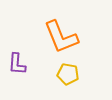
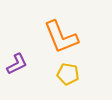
purple L-shape: rotated 120 degrees counterclockwise
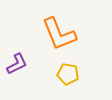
orange L-shape: moved 2 px left, 3 px up
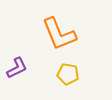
purple L-shape: moved 4 px down
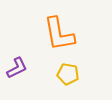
orange L-shape: rotated 12 degrees clockwise
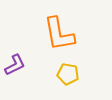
purple L-shape: moved 2 px left, 3 px up
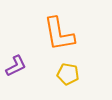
purple L-shape: moved 1 px right, 1 px down
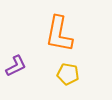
orange L-shape: rotated 21 degrees clockwise
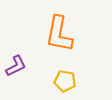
yellow pentagon: moved 3 px left, 7 px down
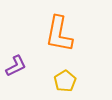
yellow pentagon: rotated 30 degrees clockwise
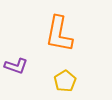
purple L-shape: rotated 45 degrees clockwise
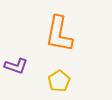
yellow pentagon: moved 6 px left
